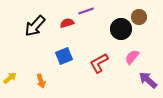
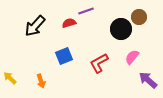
red semicircle: moved 2 px right
yellow arrow: rotated 96 degrees counterclockwise
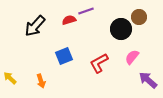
red semicircle: moved 3 px up
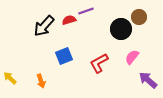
black arrow: moved 9 px right
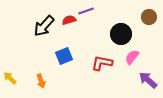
brown circle: moved 10 px right
black circle: moved 5 px down
red L-shape: moved 3 px right; rotated 40 degrees clockwise
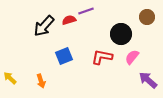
brown circle: moved 2 px left
red L-shape: moved 6 px up
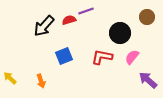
black circle: moved 1 px left, 1 px up
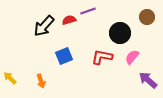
purple line: moved 2 px right
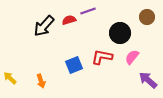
blue square: moved 10 px right, 9 px down
